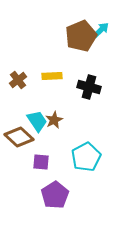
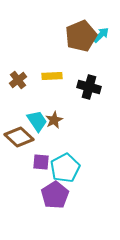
cyan arrow: moved 5 px down
cyan pentagon: moved 21 px left, 11 px down
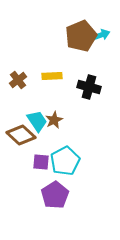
cyan arrow: rotated 24 degrees clockwise
brown diamond: moved 2 px right, 2 px up
cyan pentagon: moved 7 px up
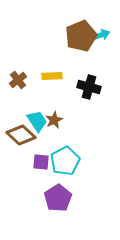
purple pentagon: moved 3 px right, 3 px down
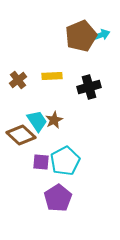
black cross: rotated 30 degrees counterclockwise
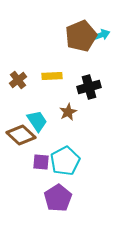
brown star: moved 14 px right, 8 px up
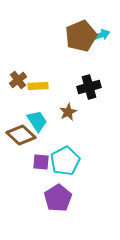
yellow rectangle: moved 14 px left, 10 px down
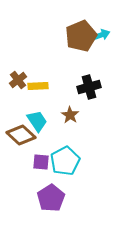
brown star: moved 2 px right, 3 px down; rotated 12 degrees counterclockwise
purple pentagon: moved 7 px left
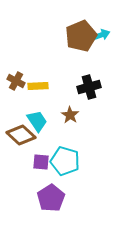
brown cross: moved 2 px left, 1 px down; rotated 24 degrees counterclockwise
cyan pentagon: rotated 28 degrees counterclockwise
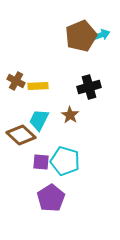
cyan trapezoid: moved 2 px right, 1 px up; rotated 120 degrees counterclockwise
